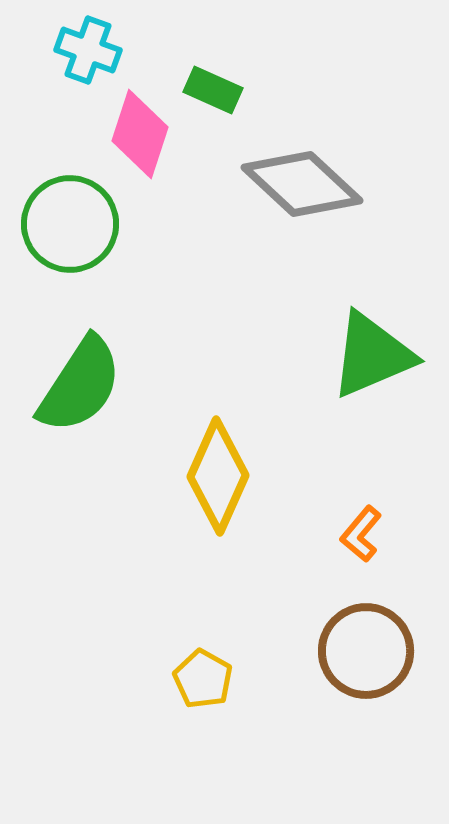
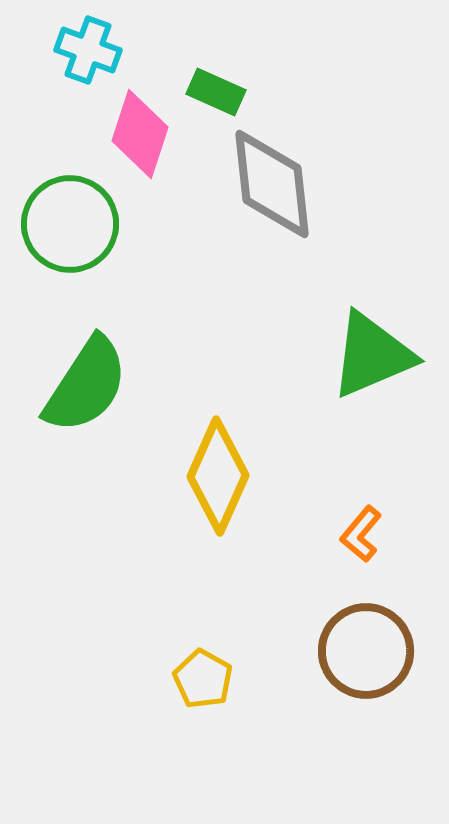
green rectangle: moved 3 px right, 2 px down
gray diamond: moved 30 px left; rotated 41 degrees clockwise
green semicircle: moved 6 px right
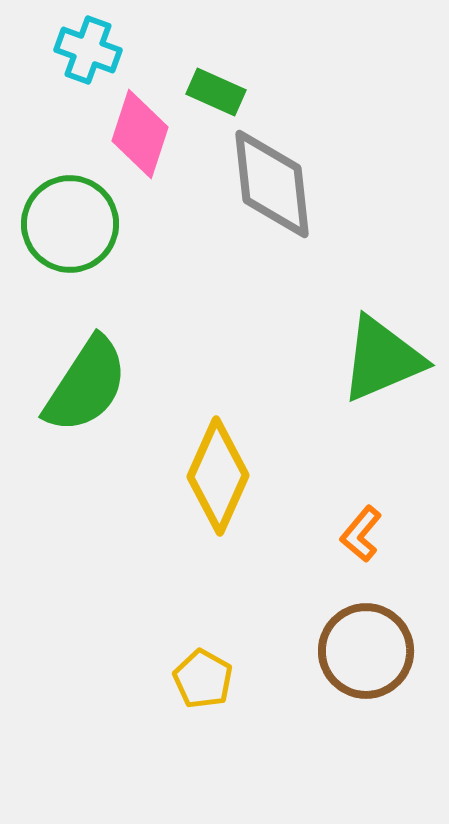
green triangle: moved 10 px right, 4 px down
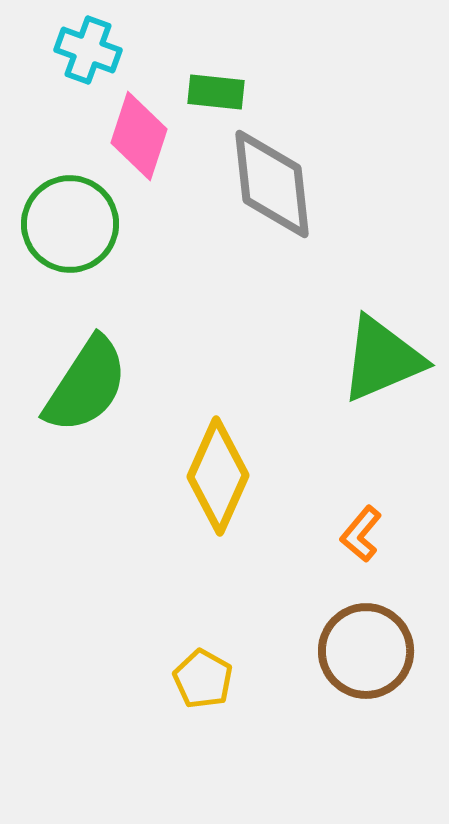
green rectangle: rotated 18 degrees counterclockwise
pink diamond: moved 1 px left, 2 px down
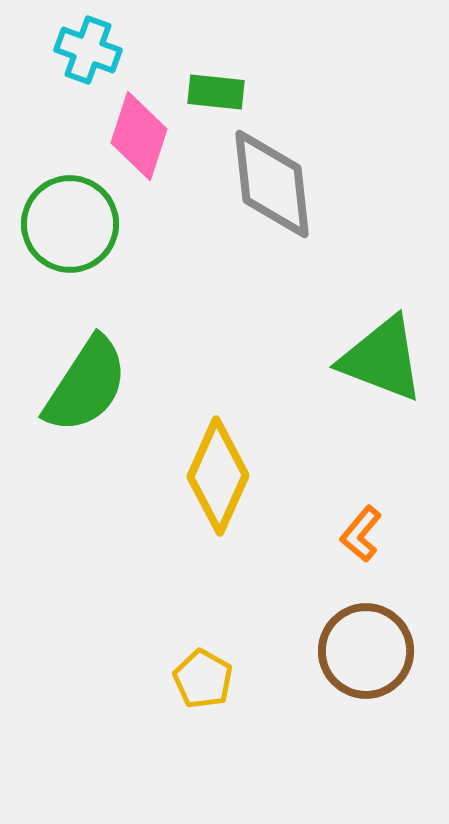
green triangle: rotated 44 degrees clockwise
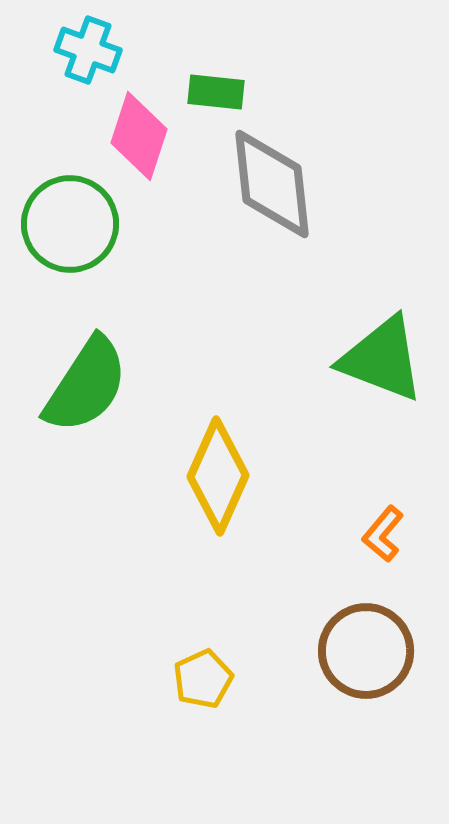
orange L-shape: moved 22 px right
yellow pentagon: rotated 18 degrees clockwise
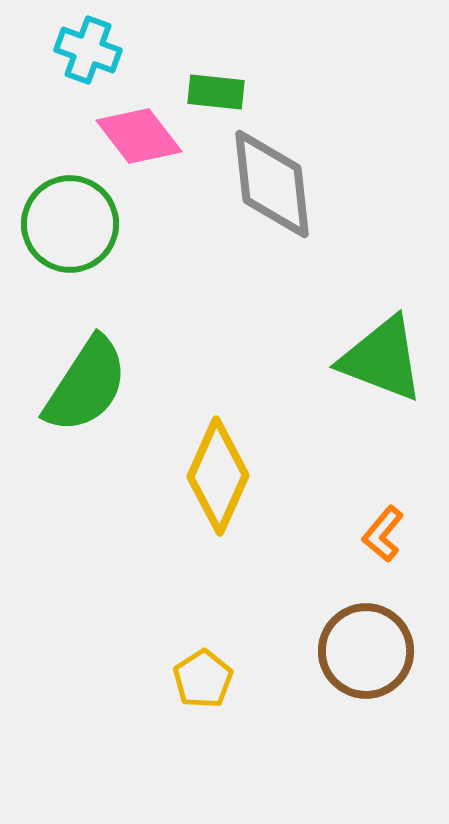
pink diamond: rotated 56 degrees counterclockwise
yellow pentagon: rotated 8 degrees counterclockwise
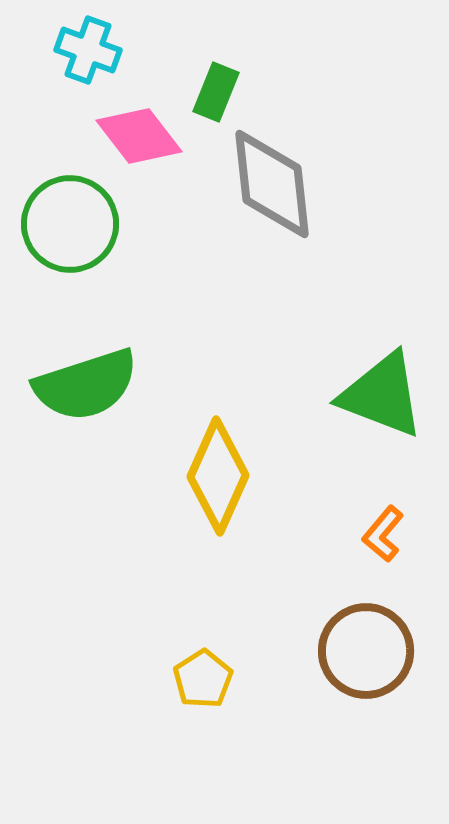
green rectangle: rotated 74 degrees counterclockwise
green triangle: moved 36 px down
green semicircle: rotated 39 degrees clockwise
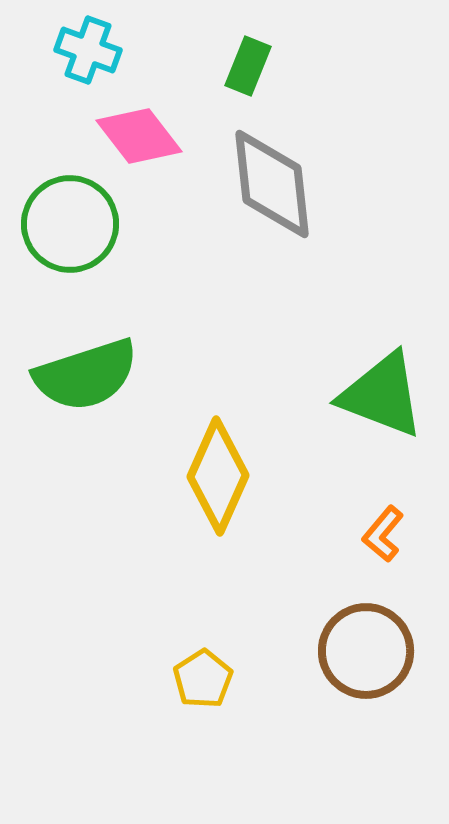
green rectangle: moved 32 px right, 26 px up
green semicircle: moved 10 px up
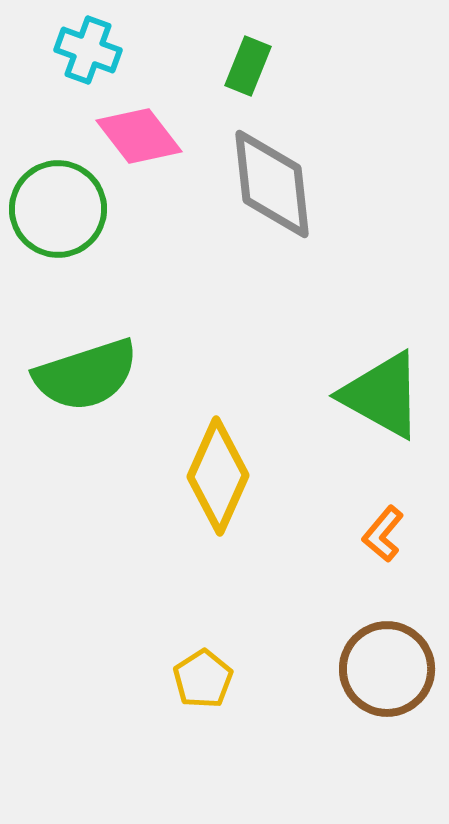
green circle: moved 12 px left, 15 px up
green triangle: rotated 8 degrees clockwise
brown circle: moved 21 px right, 18 px down
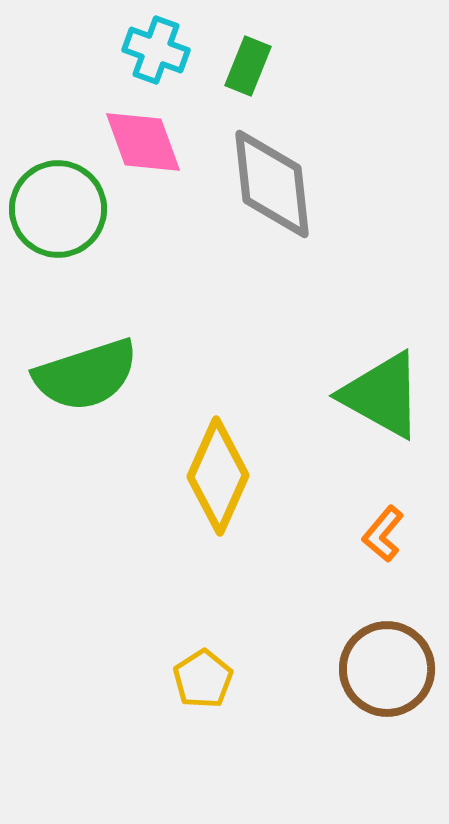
cyan cross: moved 68 px right
pink diamond: moved 4 px right, 6 px down; rotated 18 degrees clockwise
